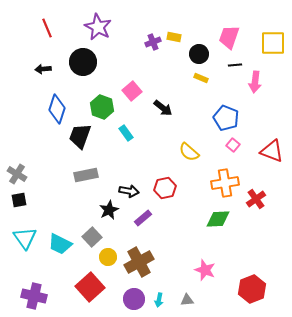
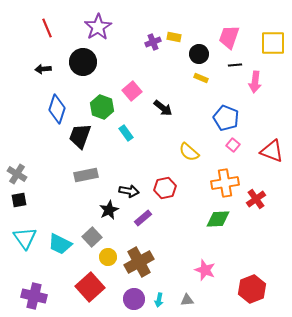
purple star at (98, 27): rotated 12 degrees clockwise
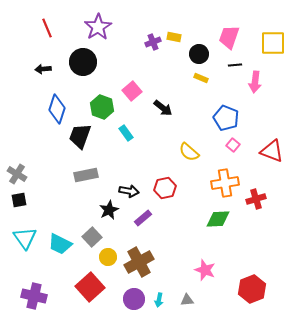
red cross at (256, 199): rotated 18 degrees clockwise
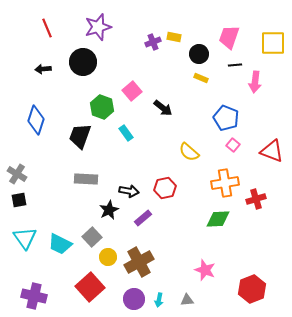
purple star at (98, 27): rotated 16 degrees clockwise
blue diamond at (57, 109): moved 21 px left, 11 px down
gray rectangle at (86, 175): moved 4 px down; rotated 15 degrees clockwise
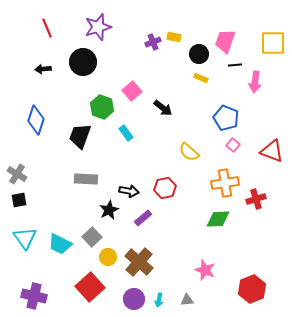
pink trapezoid at (229, 37): moved 4 px left, 4 px down
brown cross at (139, 262): rotated 20 degrees counterclockwise
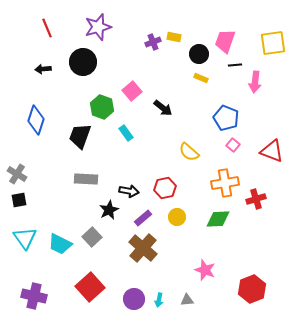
yellow square at (273, 43): rotated 8 degrees counterclockwise
yellow circle at (108, 257): moved 69 px right, 40 px up
brown cross at (139, 262): moved 4 px right, 14 px up
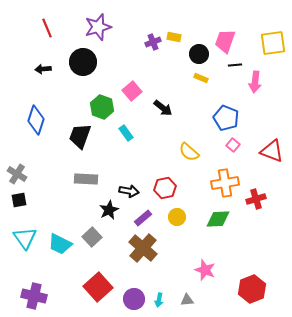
red square at (90, 287): moved 8 px right
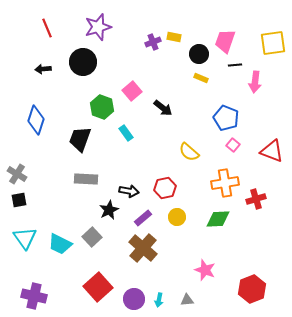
black trapezoid at (80, 136): moved 3 px down
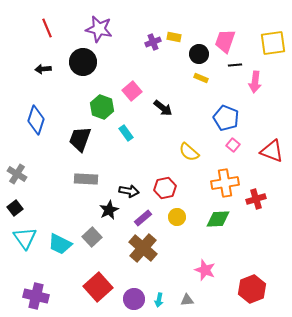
purple star at (98, 27): moved 1 px right, 2 px down; rotated 28 degrees clockwise
black square at (19, 200): moved 4 px left, 8 px down; rotated 28 degrees counterclockwise
purple cross at (34, 296): moved 2 px right
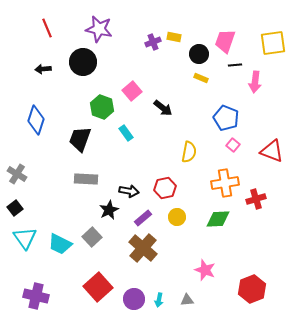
yellow semicircle at (189, 152): rotated 120 degrees counterclockwise
